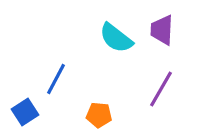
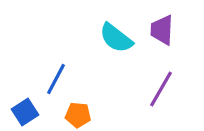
orange pentagon: moved 21 px left
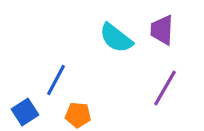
blue line: moved 1 px down
purple line: moved 4 px right, 1 px up
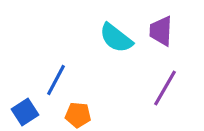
purple trapezoid: moved 1 px left, 1 px down
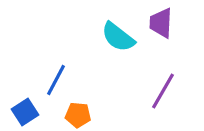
purple trapezoid: moved 8 px up
cyan semicircle: moved 2 px right, 1 px up
purple line: moved 2 px left, 3 px down
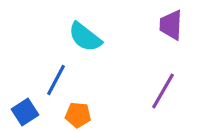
purple trapezoid: moved 10 px right, 2 px down
cyan semicircle: moved 33 px left
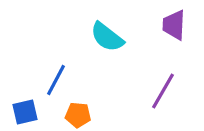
purple trapezoid: moved 3 px right
cyan semicircle: moved 22 px right
blue square: rotated 20 degrees clockwise
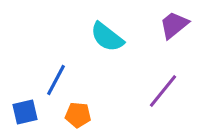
purple trapezoid: rotated 48 degrees clockwise
purple line: rotated 9 degrees clockwise
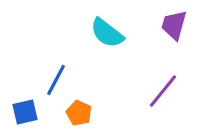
purple trapezoid: rotated 36 degrees counterclockwise
cyan semicircle: moved 4 px up
orange pentagon: moved 1 px right, 2 px up; rotated 20 degrees clockwise
